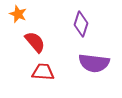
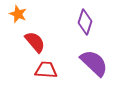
purple diamond: moved 4 px right, 2 px up
purple semicircle: rotated 144 degrees counterclockwise
red trapezoid: moved 3 px right, 2 px up
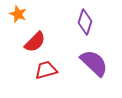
red semicircle: rotated 85 degrees clockwise
red trapezoid: rotated 20 degrees counterclockwise
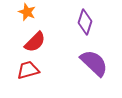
orange star: moved 9 px right, 2 px up
red trapezoid: moved 18 px left
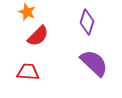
purple diamond: moved 2 px right
red semicircle: moved 3 px right, 6 px up
red trapezoid: moved 2 px down; rotated 20 degrees clockwise
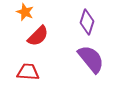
orange star: moved 2 px left
purple semicircle: moved 3 px left, 4 px up; rotated 8 degrees clockwise
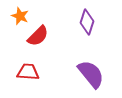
orange star: moved 5 px left, 4 px down
purple semicircle: moved 15 px down
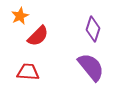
orange star: rotated 24 degrees clockwise
purple diamond: moved 6 px right, 7 px down
purple semicircle: moved 7 px up
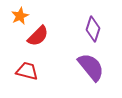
red trapezoid: moved 1 px left, 1 px up; rotated 10 degrees clockwise
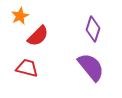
red trapezoid: moved 3 px up
